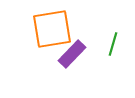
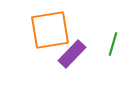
orange square: moved 2 px left, 1 px down
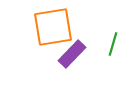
orange square: moved 3 px right, 3 px up
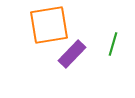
orange square: moved 4 px left, 2 px up
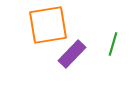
orange square: moved 1 px left
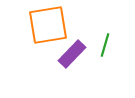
green line: moved 8 px left, 1 px down
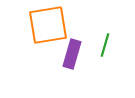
purple rectangle: rotated 28 degrees counterclockwise
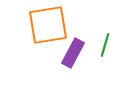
purple rectangle: moved 1 px right, 1 px up; rotated 12 degrees clockwise
